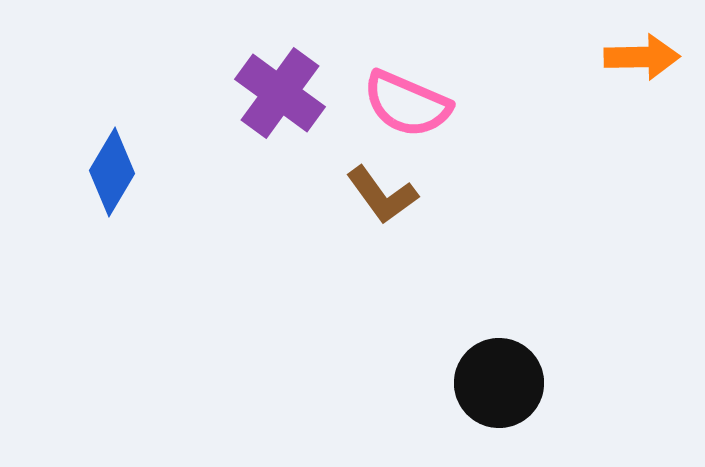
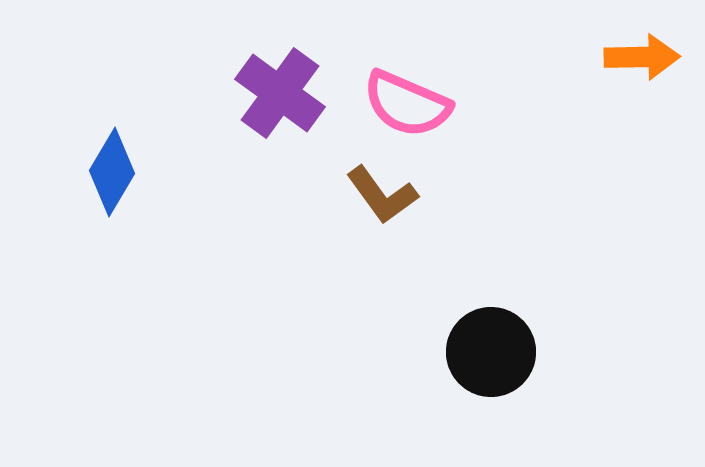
black circle: moved 8 px left, 31 px up
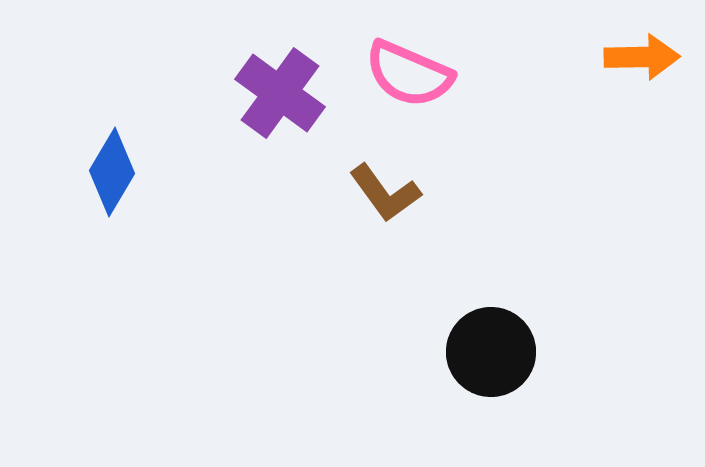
pink semicircle: moved 2 px right, 30 px up
brown L-shape: moved 3 px right, 2 px up
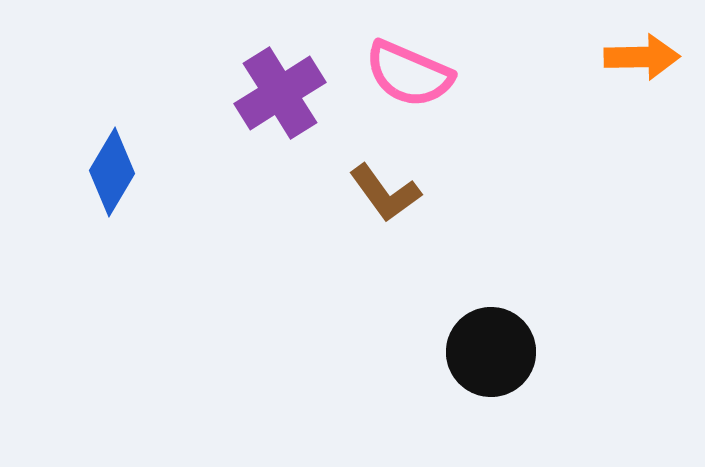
purple cross: rotated 22 degrees clockwise
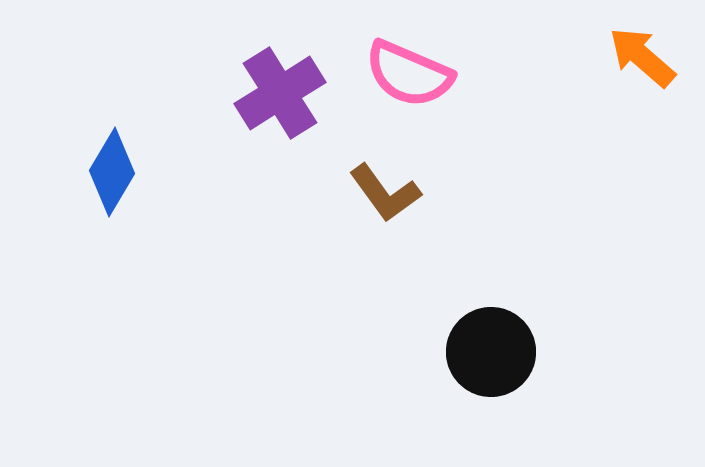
orange arrow: rotated 138 degrees counterclockwise
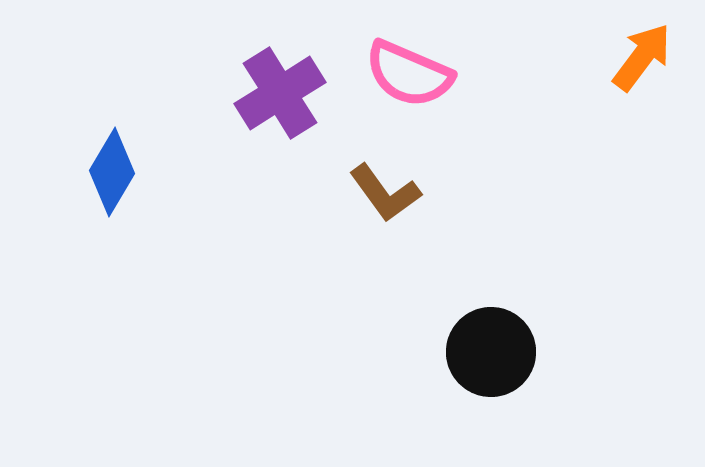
orange arrow: rotated 86 degrees clockwise
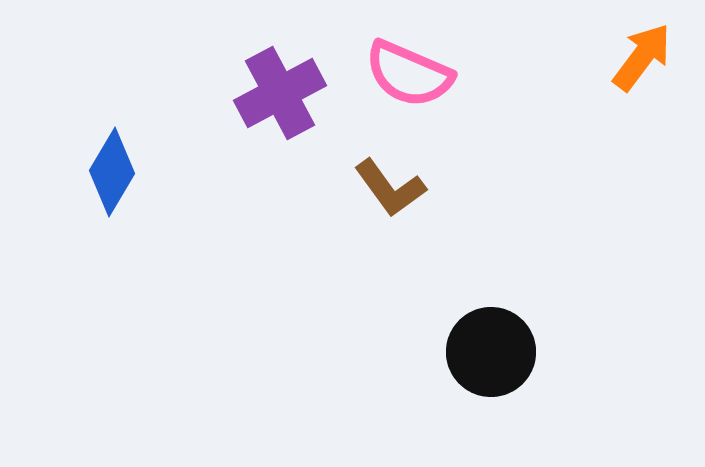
purple cross: rotated 4 degrees clockwise
brown L-shape: moved 5 px right, 5 px up
